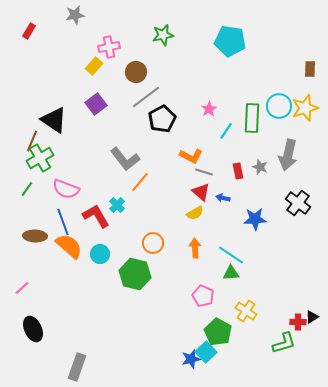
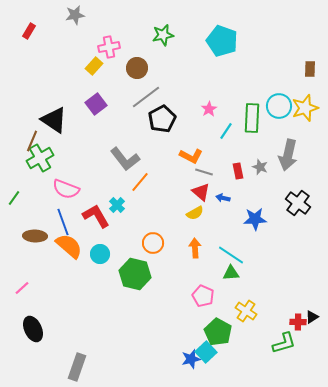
cyan pentagon at (230, 41): moved 8 px left; rotated 12 degrees clockwise
brown circle at (136, 72): moved 1 px right, 4 px up
green line at (27, 189): moved 13 px left, 9 px down
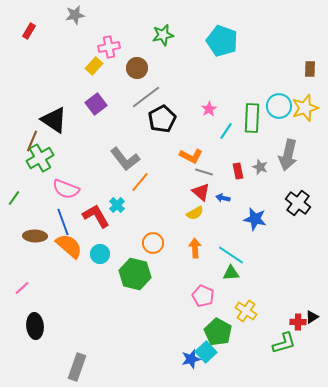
blue star at (255, 219): rotated 15 degrees clockwise
black ellipse at (33, 329): moved 2 px right, 3 px up; rotated 20 degrees clockwise
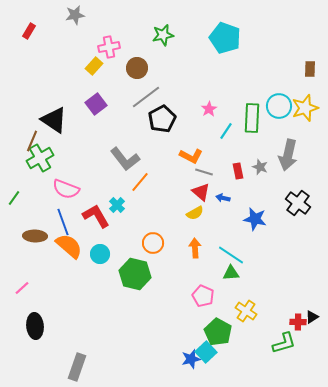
cyan pentagon at (222, 41): moved 3 px right, 3 px up
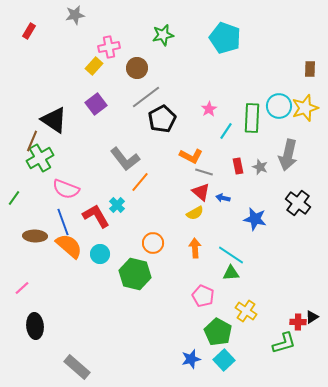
red rectangle at (238, 171): moved 5 px up
cyan square at (206, 352): moved 18 px right, 8 px down
gray rectangle at (77, 367): rotated 68 degrees counterclockwise
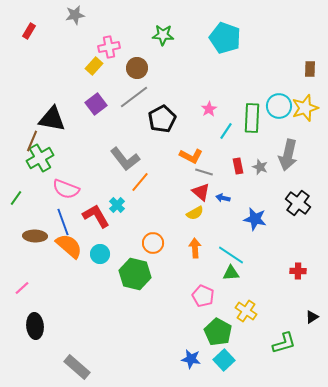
green star at (163, 35): rotated 15 degrees clockwise
gray line at (146, 97): moved 12 px left
black triangle at (54, 120): moved 2 px left, 1 px up; rotated 24 degrees counterclockwise
green line at (14, 198): moved 2 px right
red cross at (298, 322): moved 51 px up
blue star at (191, 359): rotated 24 degrees clockwise
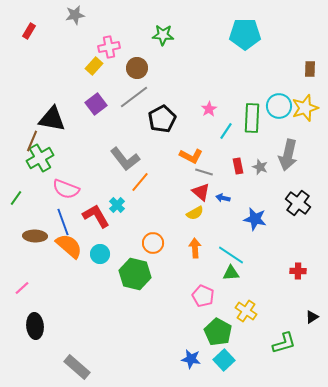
cyan pentagon at (225, 38): moved 20 px right, 4 px up; rotated 20 degrees counterclockwise
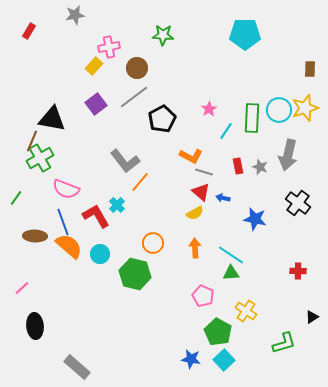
cyan circle at (279, 106): moved 4 px down
gray L-shape at (125, 159): moved 2 px down
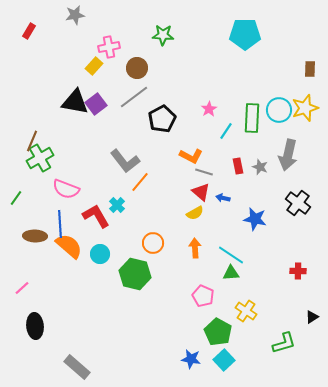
black triangle at (52, 119): moved 23 px right, 17 px up
blue line at (63, 222): moved 3 px left, 2 px down; rotated 16 degrees clockwise
